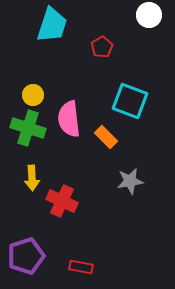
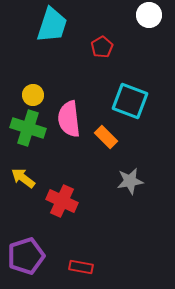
yellow arrow: moved 9 px left; rotated 130 degrees clockwise
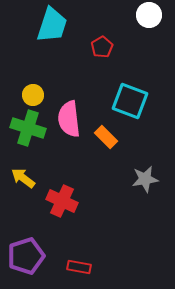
gray star: moved 15 px right, 2 px up
red rectangle: moved 2 px left
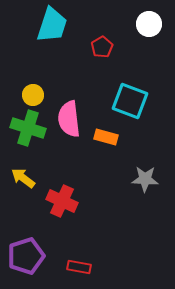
white circle: moved 9 px down
orange rectangle: rotated 30 degrees counterclockwise
gray star: rotated 12 degrees clockwise
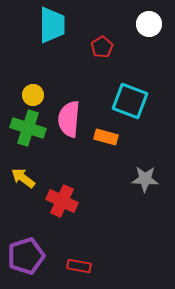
cyan trapezoid: rotated 18 degrees counterclockwise
pink semicircle: rotated 12 degrees clockwise
red rectangle: moved 1 px up
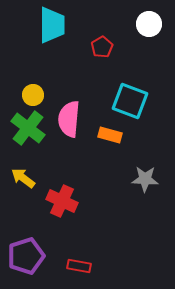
green cross: rotated 20 degrees clockwise
orange rectangle: moved 4 px right, 2 px up
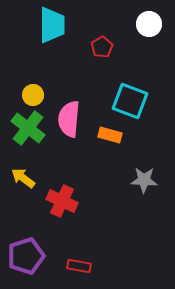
gray star: moved 1 px left, 1 px down
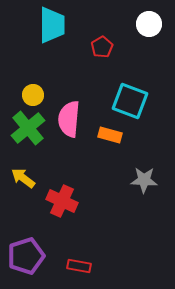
green cross: rotated 12 degrees clockwise
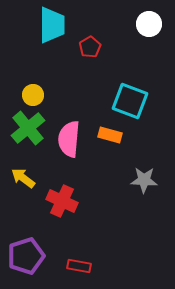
red pentagon: moved 12 px left
pink semicircle: moved 20 px down
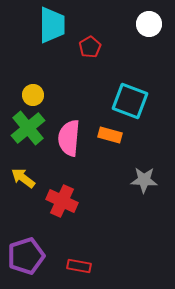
pink semicircle: moved 1 px up
